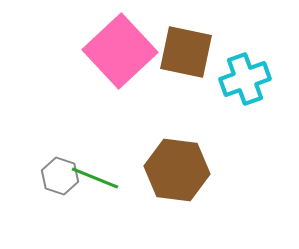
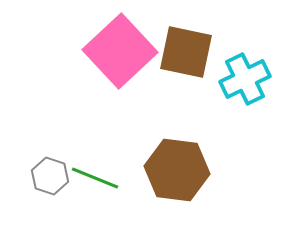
cyan cross: rotated 6 degrees counterclockwise
gray hexagon: moved 10 px left
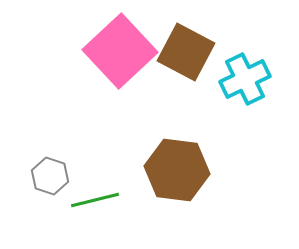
brown square: rotated 16 degrees clockwise
green line: moved 22 px down; rotated 36 degrees counterclockwise
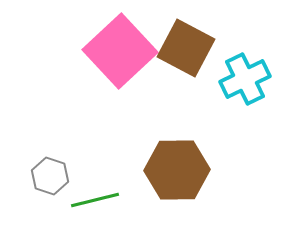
brown square: moved 4 px up
brown hexagon: rotated 8 degrees counterclockwise
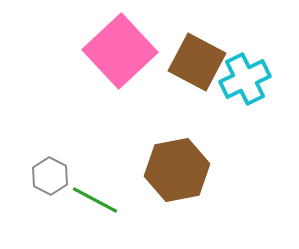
brown square: moved 11 px right, 14 px down
brown hexagon: rotated 10 degrees counterclockwise
gray hexagon: rotated 9 degrees clockwise
green line: rotated 42 degrees clockwise
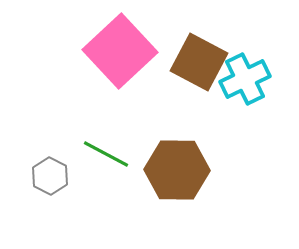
brown square: moved 2 px right
brown hexagon: rotated 12 degrees clockwise
green line: moved 11 px right, 46 px up
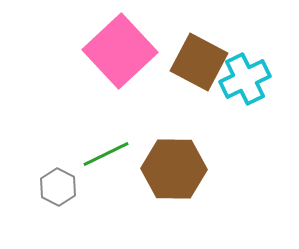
green line: rotated 54 degrees counterclockwise
brown hexagon: moved 3 px left, 1 px up
gray hexagon: moved 8 px right, 11 px down
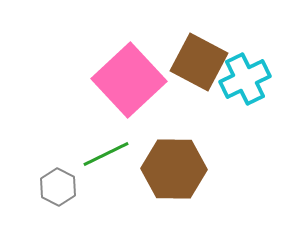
pink square: moved 9 px right, 29 px down
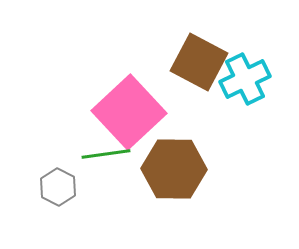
pink square: moved 32 px down
green line: rotated 18 degrees clockwise
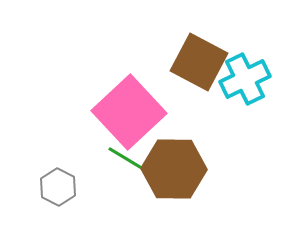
green line: moved 24 px right, 7 px down; rotated 39 degrees clockwise
